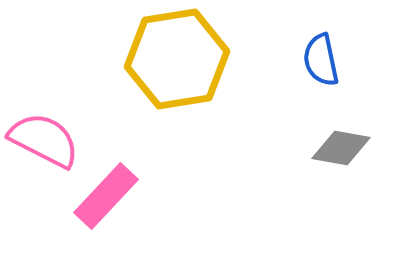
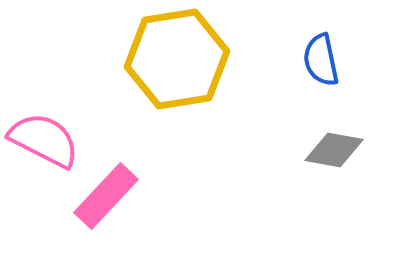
gray diamond: moved 7 px left, 2 px down
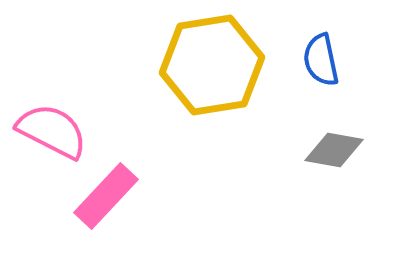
yellow hexagon: moved 35 px right, 6 px down
pink semicircle: moved 8 px right, 9 px up
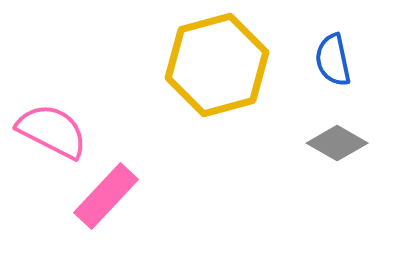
blue semicircle: moved 12 px right
yellow hexagon: moved 5 px right; rotated 6 degrees counterclockwise
gray diamond: moved 3 px right, 7 px up; rotated 20 degrees clockwise
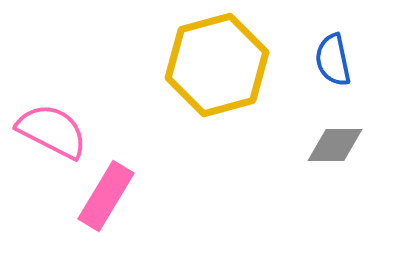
gray diamond: moved 2 px left, 2 px down; rotated 30 degrees counterclockwise
pink rectangle: rotated 12 degrees counterclockwise
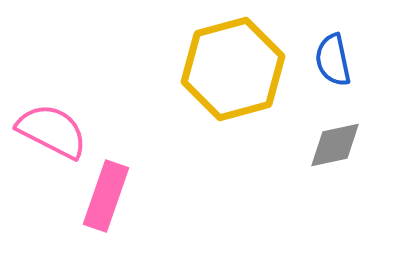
yellow hexagon: moved 16 px right, 4 px down
gray diamond: rotated 12 degrees counterclockwise
pink rectangle: rotated 12 degrees counterclockwise
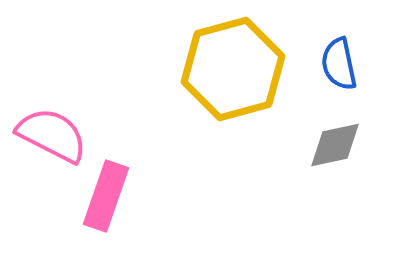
blue semicircle: moved 6 px right, 4 px down
pink semicircle: moved 4 px down
